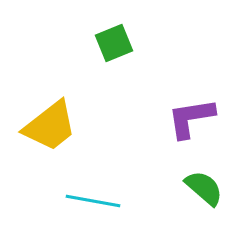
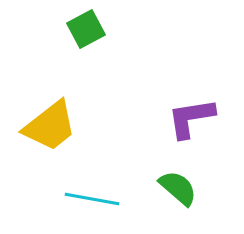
green square: moved 28 px left, 14 px up; rotated 6 degrees counterclockwise
green semicircle: moved 26 px left
cyan line: moved 1 px left, 2 px up
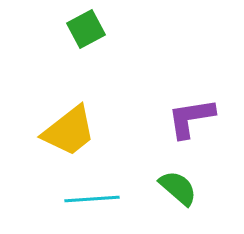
yellow trapezoid: moved 19 px right, 5 px down
cyan line: rotated 14 degrees counterclockwise
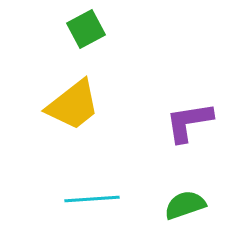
purple L-shape: moved 2 px left, 4 px down
yellow trapezoid: moved 4 px right, 26 px up
green semicircle: moved 7 px right, 17 px down; rotated 60 degrees counterclockwise
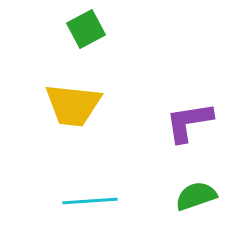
yellow trapezoid: rotated 44 degrees clockwise
cyan line: moved 2 px left, 2 px down
green semicircle: moved 11 px right, 9 px up
